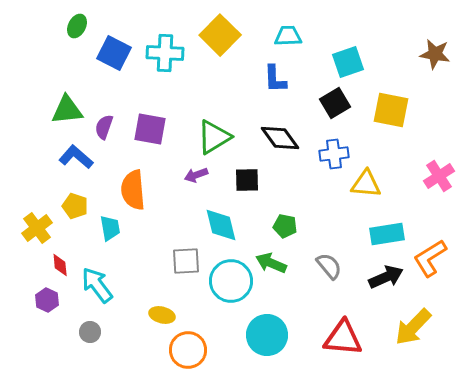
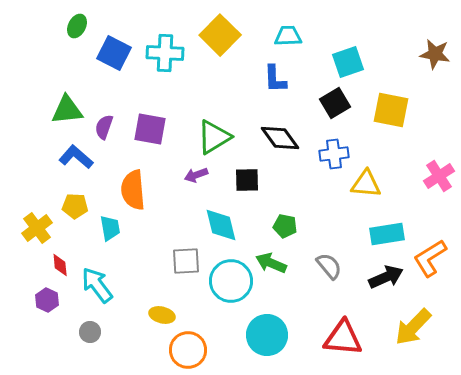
yellow pentagon at (75, 206): rotated 15 degrees counterclockwise
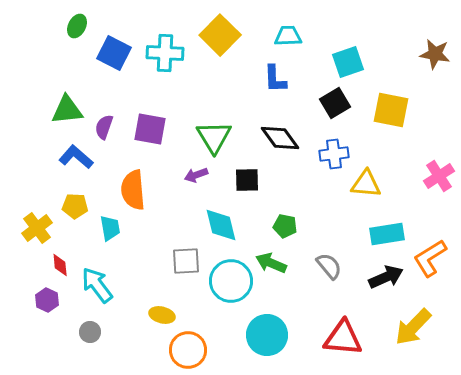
green triangle at (214, 137): rotated 30 degrees counterclockwise
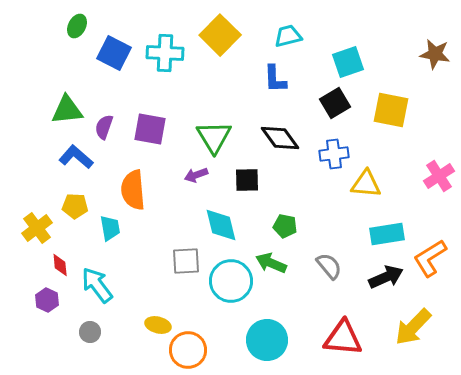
cyan trapezoid at (288, 36): rotated 12 degrees counterclockwise
yellow ellipse at (162, 315): moved 4 px left, 10 px down
cyan circle at (267, 335): moved 5 px down
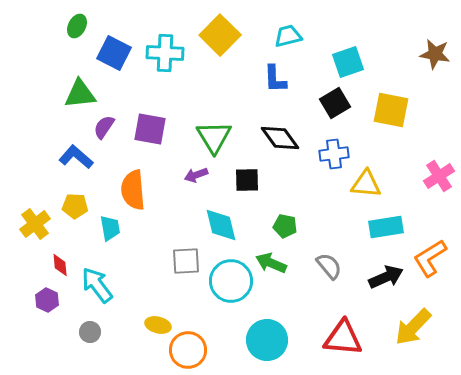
green triangle at (67, 110): moved 13 px right, 16 px up
purple semicircle at (104, 127): rotated 15 degrees clockwise
yellow cross at (37, 228): moved 2 px left, 4 px up
cyan rectangle at (387, 234): moved 1 px left, 7 px up
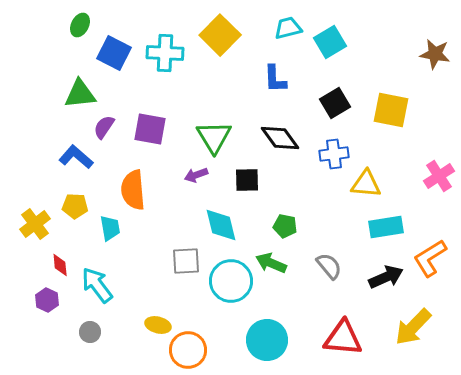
green ellipse at (77, 26): moved 3 px right, 1 px up
cyan trapezoid at (288, 36): moved 8 px up
cyan square at (348, 62): moved 18 px left, 20 px up; rotated 12 degrees counterclockwise
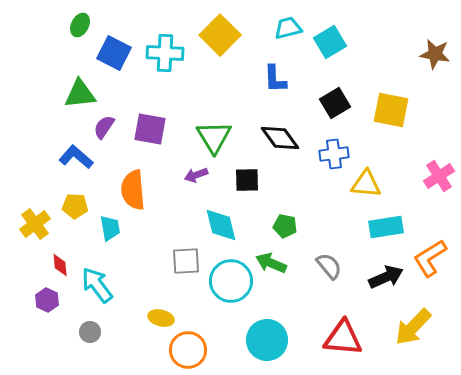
yellow ellipse at (158, 325): moved 3 px right, 7 px up
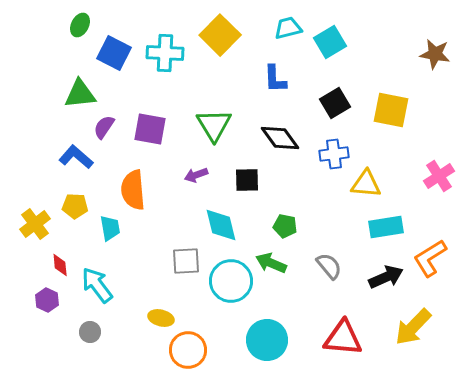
green triangle at (214, 137): moved 12 px up
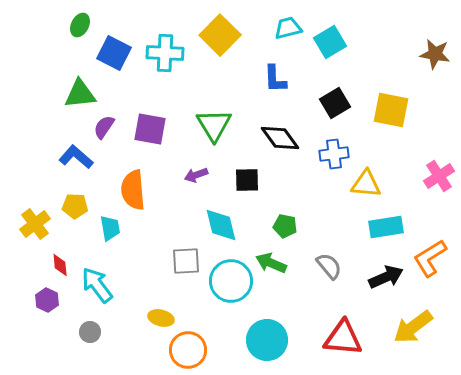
yellow arrow at (413, 327): rotated 9 degrees clockwise
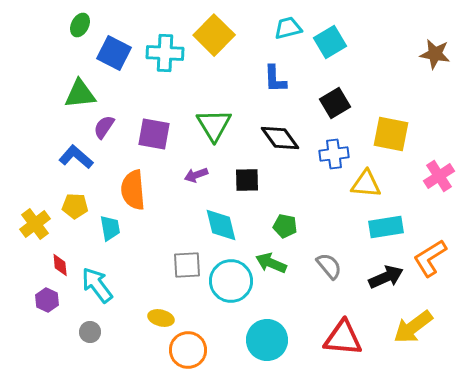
yellow square at (220, 35): moved 6 px left
yellow square at (391, 110): moved 24 px down
purple square at (150, 129): moved 4 px right, 5 px down
gray square at (186, 261): moved 1 px right, 4 px down
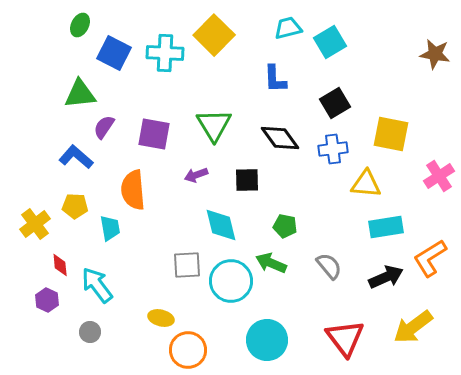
blue cross at (334, 154): moved 1 px left, 5 px up
red triangle at (343, 338): moved 2 px right; rotated 48 degrees clockwise
